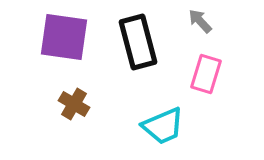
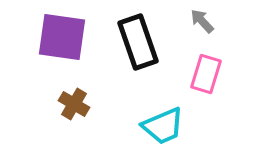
gray arrow: moved 2 px right
purple square: moved 2 px left
black rectangle: rotated 4 degrees counterclockwise
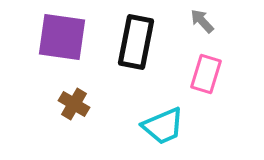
black rectangle: moved 2 px left; rotated 30 degrees clockwise
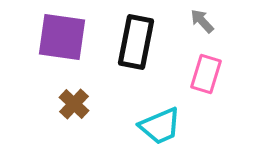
brown cross: rotated 12 degrees clockwise
cyan trapezoid: moved 3 px left
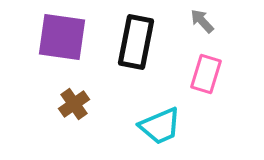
brown cross: rotated 12 degrees clockwise
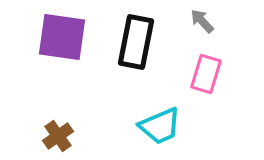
brown cross: moved 16 px left, 32 px down
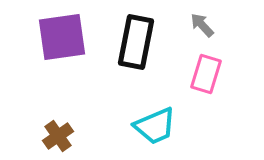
gray arrow: moved 4 px down
purple square: rotated 16 degrees counterclockwise
cyan trapezoid: moved 5 px left
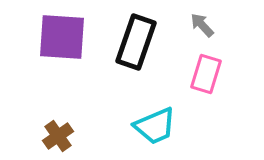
purple square: rotated 12 degrees clockwise
black rectangle: rotated 8 degrees clockwise
